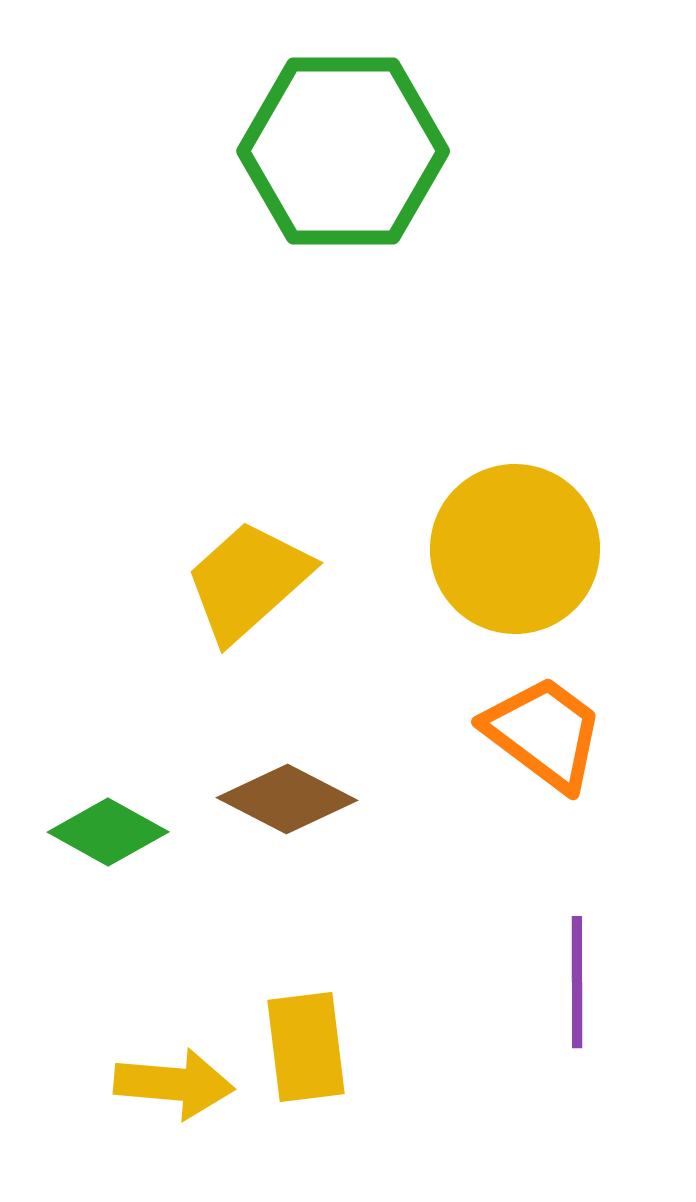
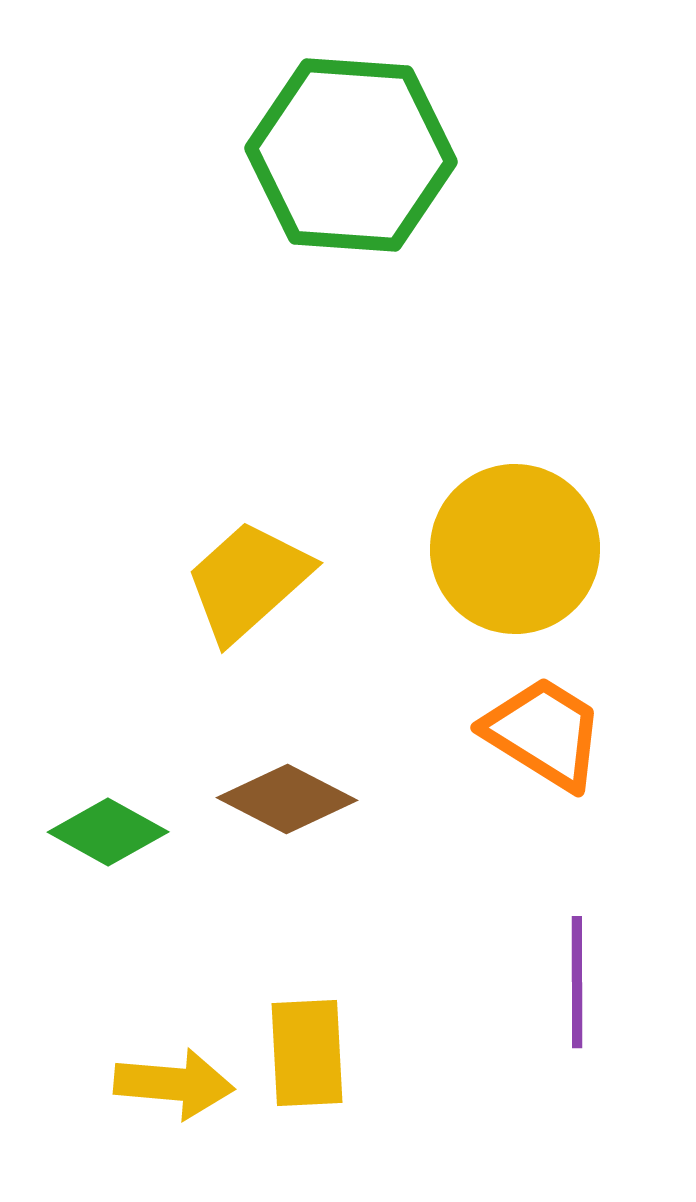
green hexagon: moved 8 px right, 4 px down; rotated 4 degrees clockwise
orange trapezoid: rotated 5 degrees counterclockwise
yellow rectangle: moved 1 px right, 6 px down; rotated 4 degrees clockwise
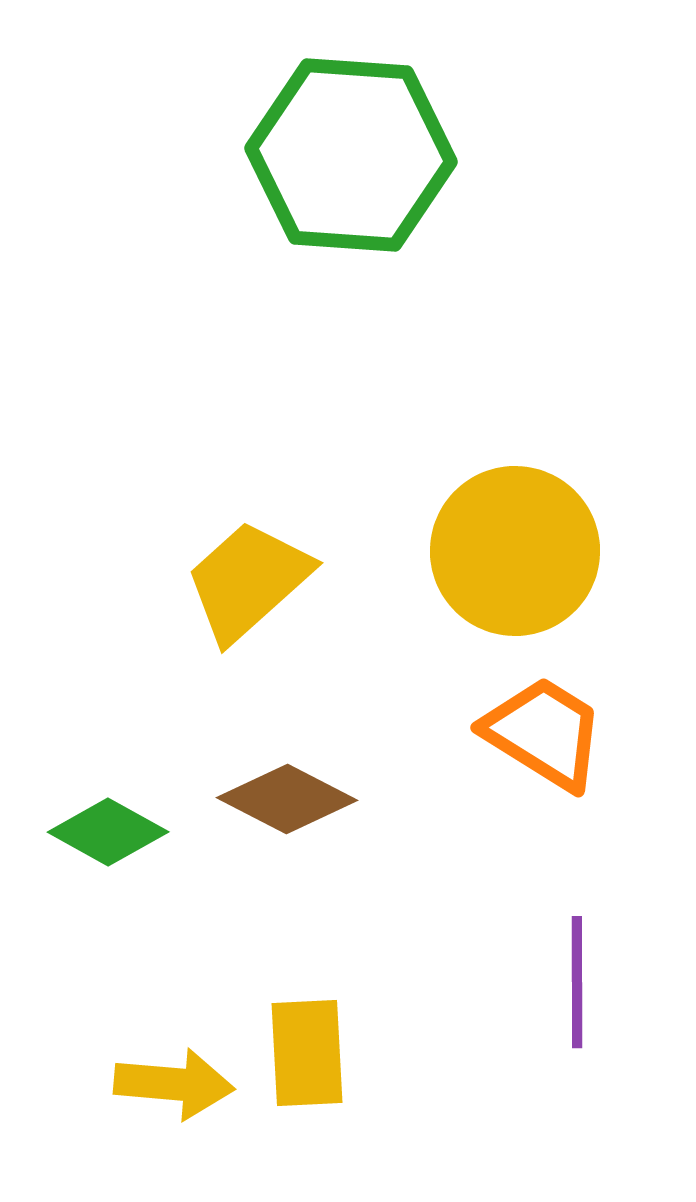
yellow circle: moved 2 px down
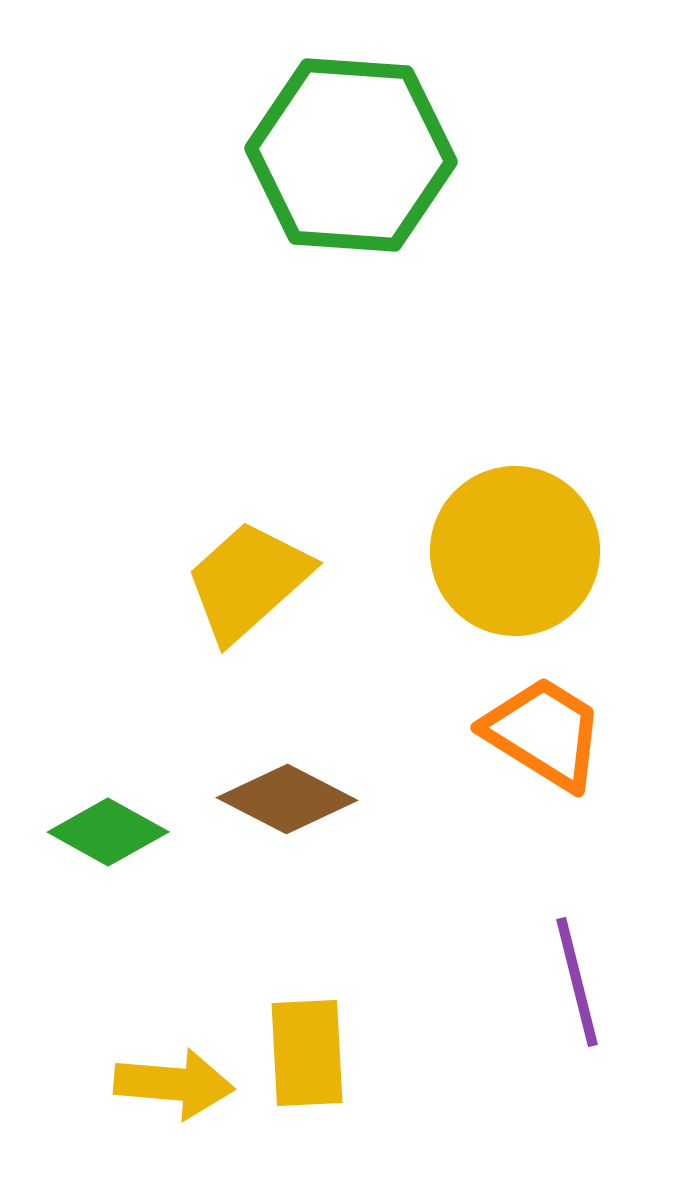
purple line: rotated 14 degrees counterclockwise
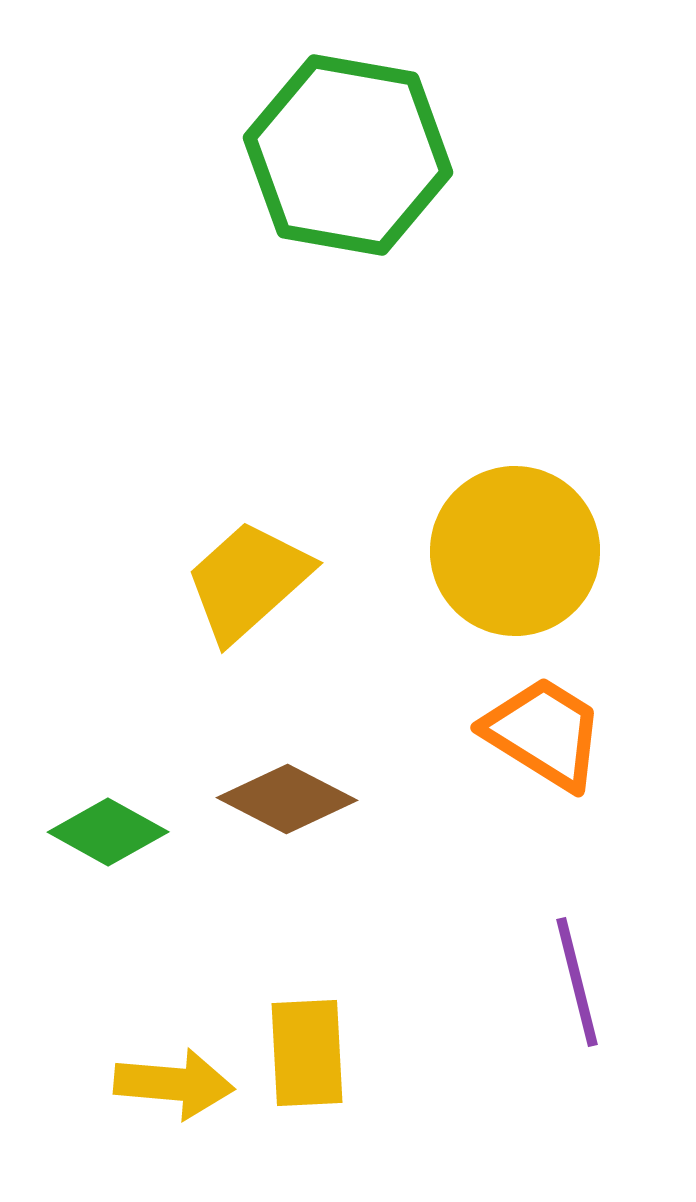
green hexagon: moved 3 px left; rotated 6 degrees clockwise
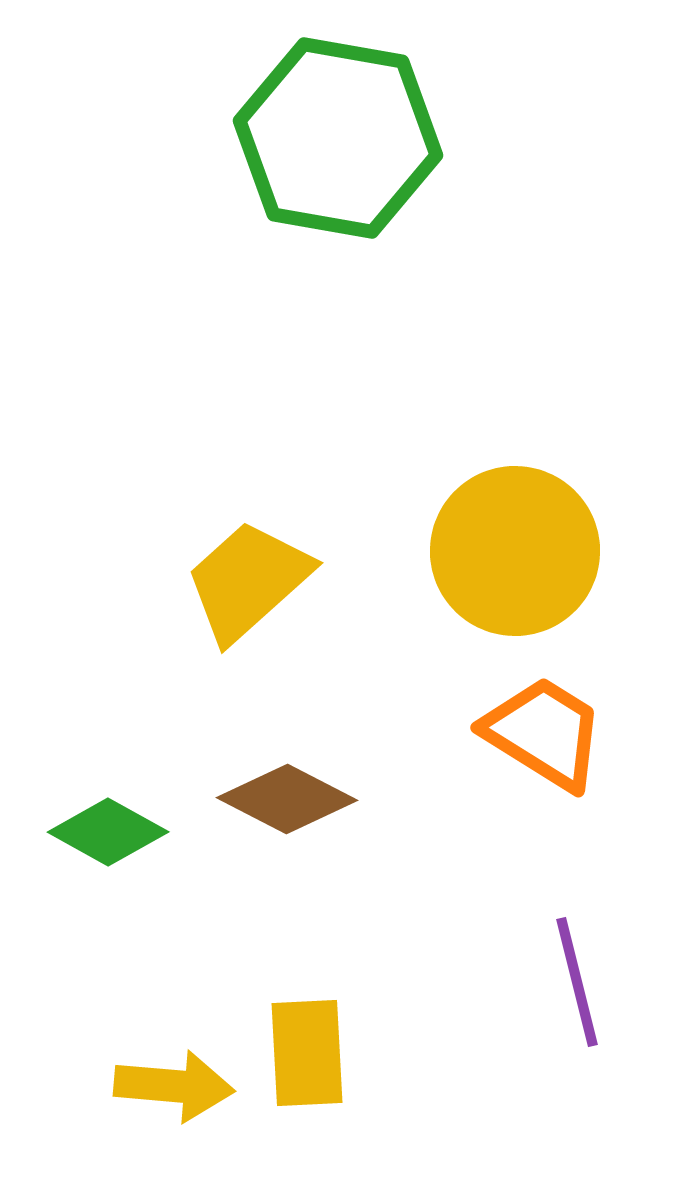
green hexagon: moved 10 px left, 17 px up
yellow arrow: moved 2 px down
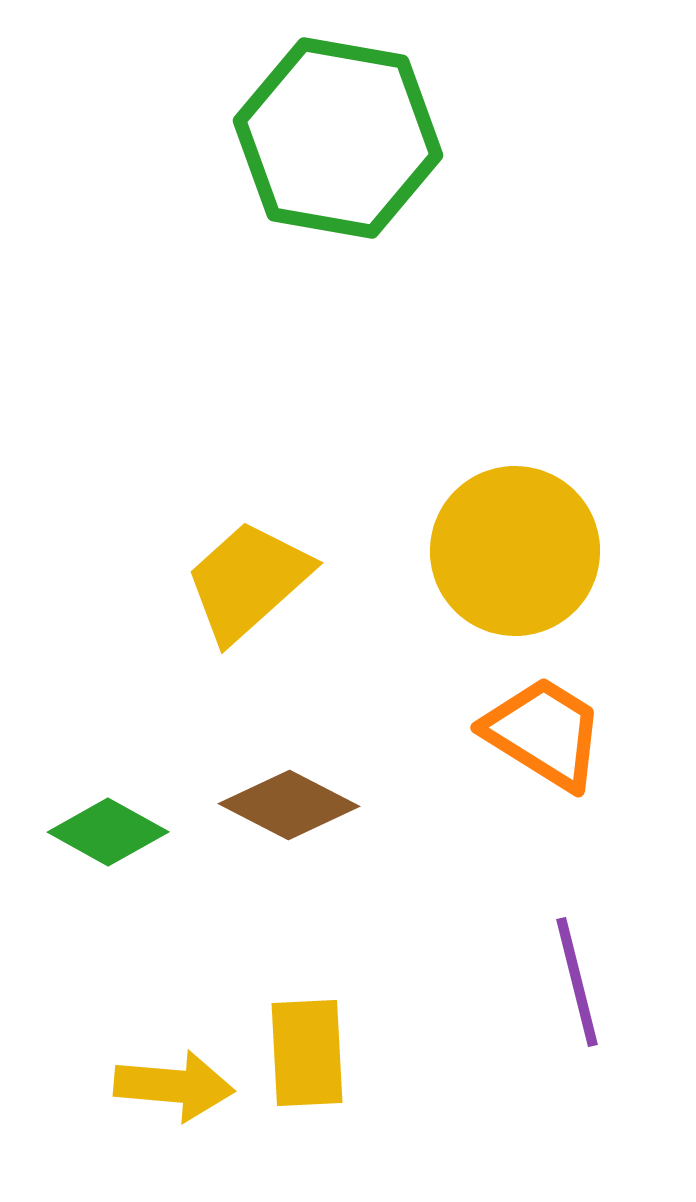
brown diamond: moved 2 px right, 6 px down
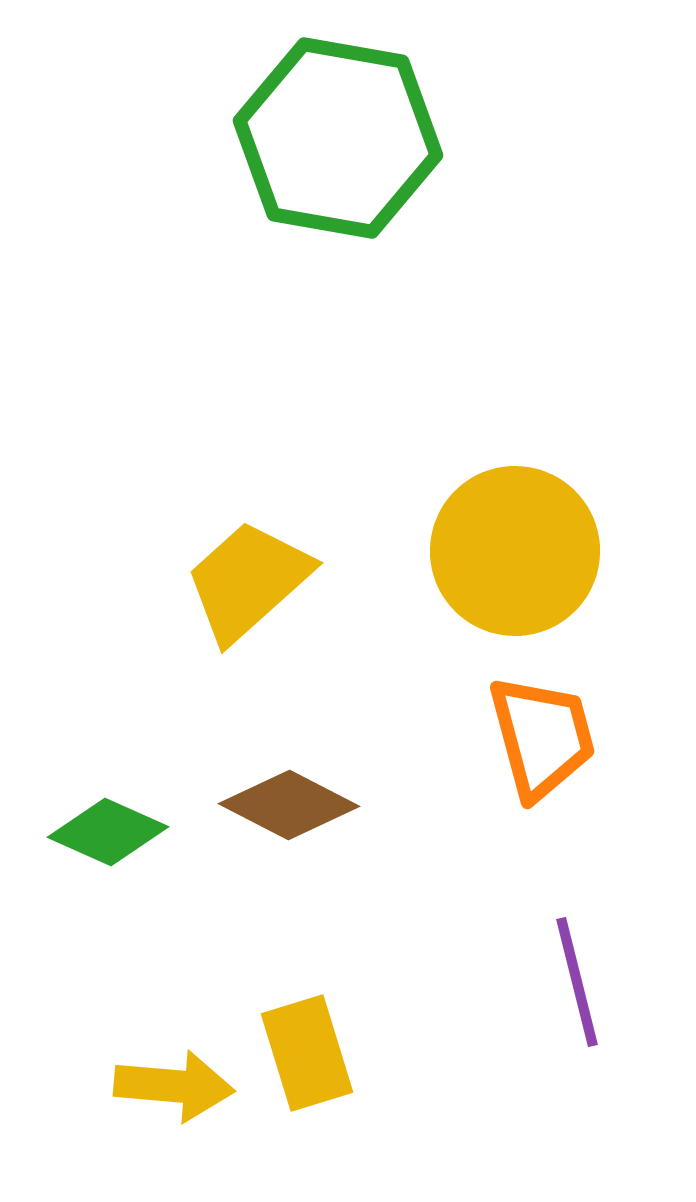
orange trapezoid: moved 2 px left, 4 px down; rotated 43 degrees clockwise
green diamond: rotated 5 degrees counterclockwise
yellow rectangle: rotated 14 degrees counterclockwise
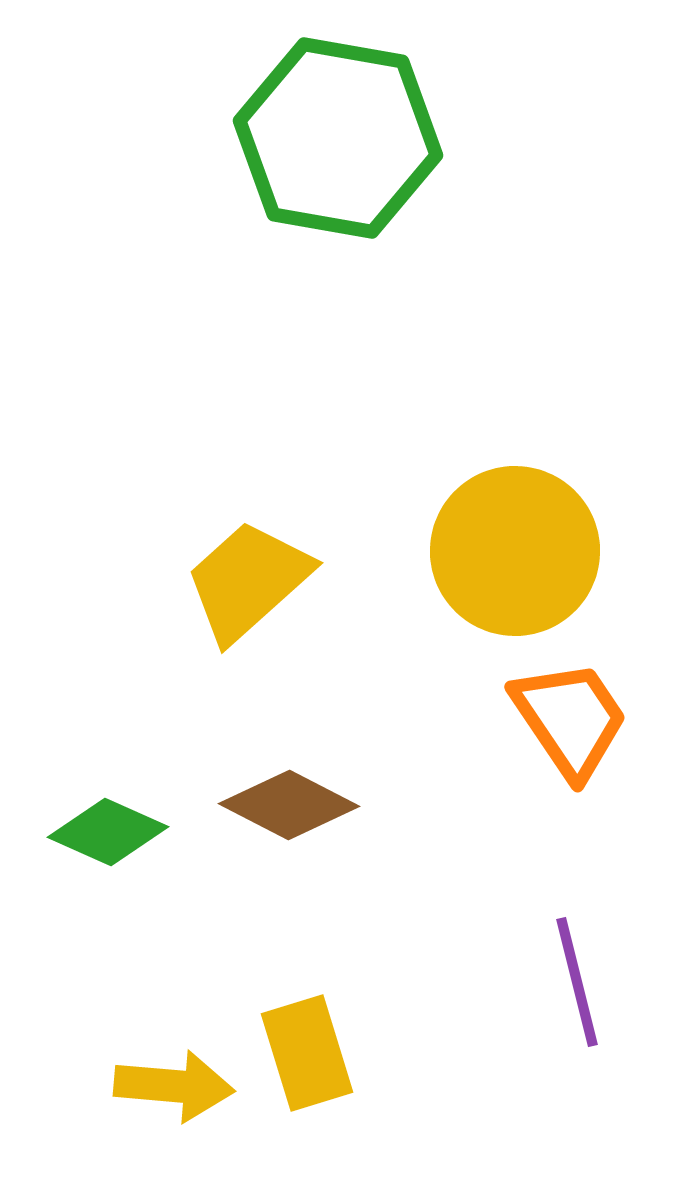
orange trapezoid: moved 28 px right, 18 px up; rotated 19 degrees counterclockwise
